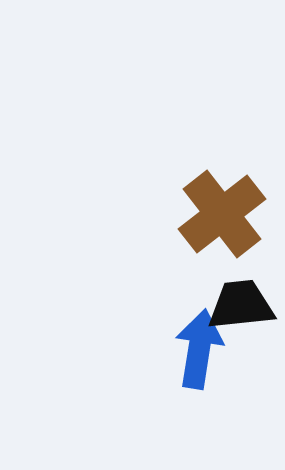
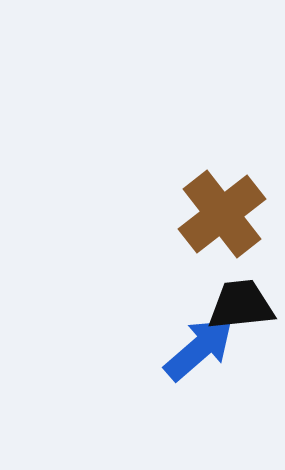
blue arrow: rotated 40 degrees clockwise
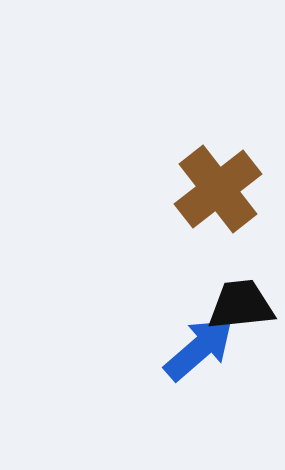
brown cross: moved 4 px left, 25 px up
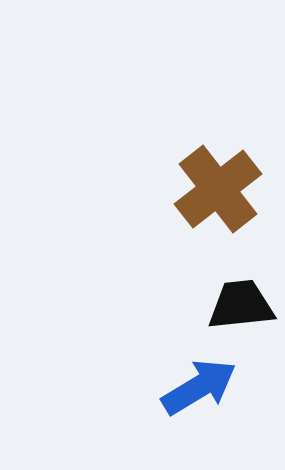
blue arrow: moved 38 px down; rotated 10 degrees clockwise
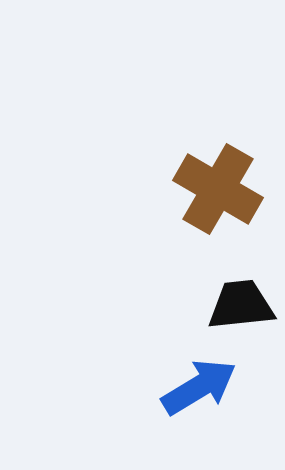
brown cross: rotated 22 degrees counterclockwise
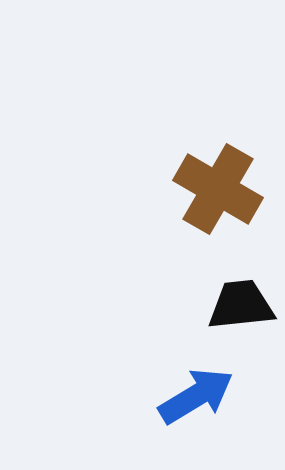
blue arrow: moved 3 px left, 9 px down
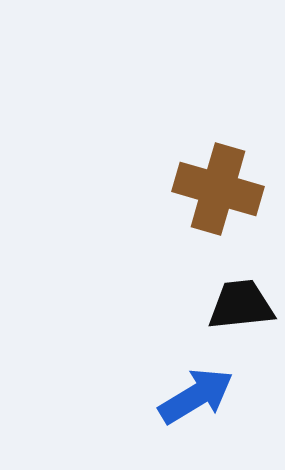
brown cross: rotated 14 degrees counterclockwise
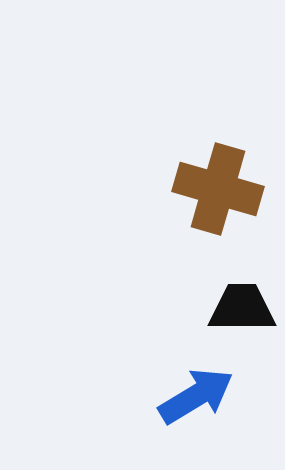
black trapezoid: moved 1 px right, 3 px down; rotated 6 degrees clockwise
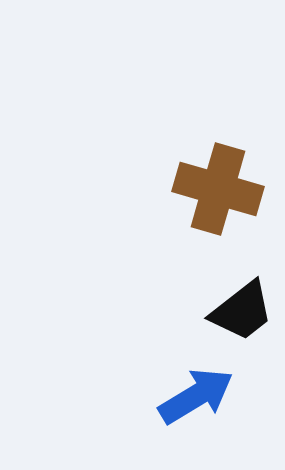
black trapezoid: moved 3 px down; rotated 142 degrees clockwise
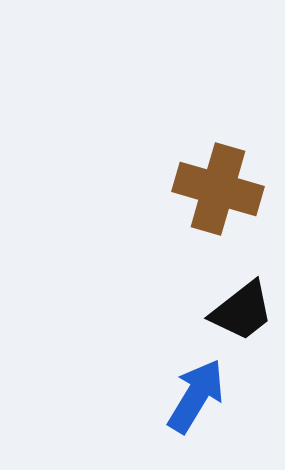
blue arrow: rotated 28 degrees counterclockwise
